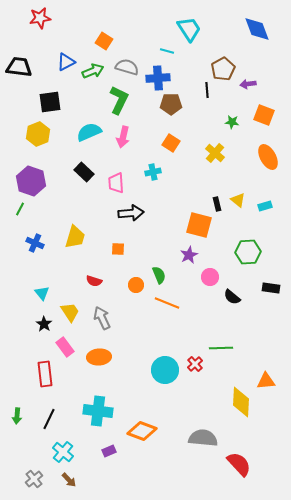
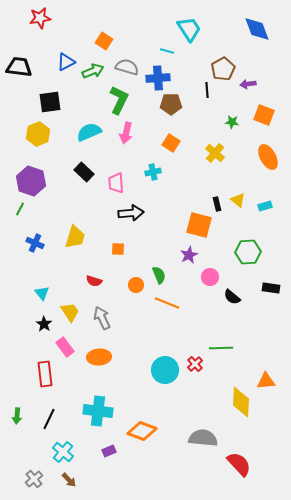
pink arrow at (123, 137): moved 3 px right, 4 px up
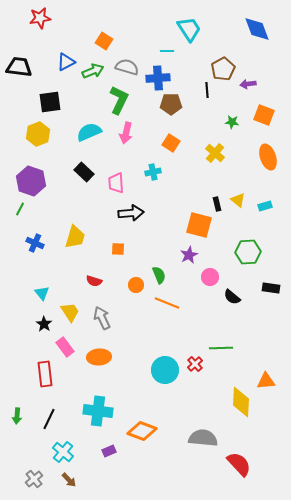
cyan line at (167, 51): rotated 16 degrees counterclockwise
orange ellipse at (268, 157): rotated 10 degrees clockwise
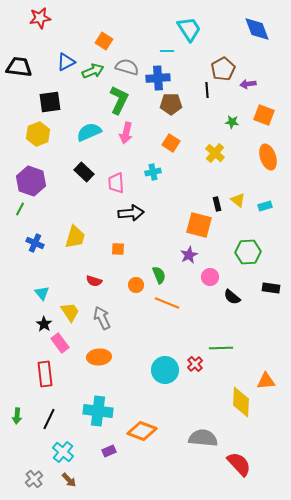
pink rectangle at (65, 347): moved 5 px left, 4 px up
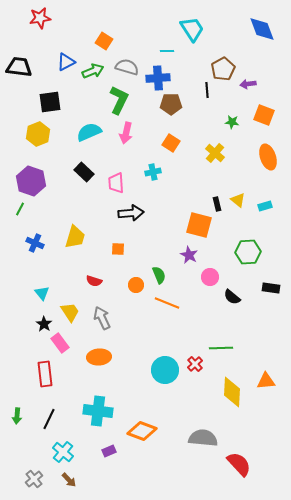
cyan trapezoid at (189, 29): moved 3 px right
blue diamond at (257, 29): moved 5 px right
purple star at (189, 255): rotated 18 degrees counterclockwise
yellow diamond at (241, 402): moved 9 px left, 10 px up
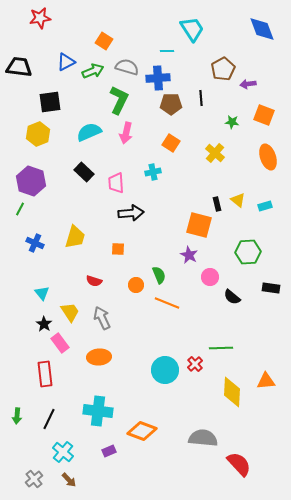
black line at (207, 90): moved 6 px left, 8 px down
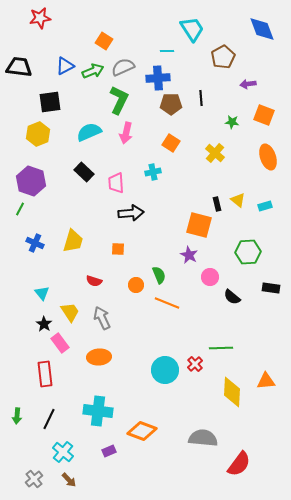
blue triangle at (66, 62): moved 1 px left, 4 px down
gray semicircle at (127, 67): moved 4 px left; rotated 40 degrees counterclockwise
brown pentagon at (223, 69): moved 12 px up
yellow trapezoid at (75, 237): moved 2 px left, 4 px down
red semicircle at (239, 464): rotated 80 degrees clockwise
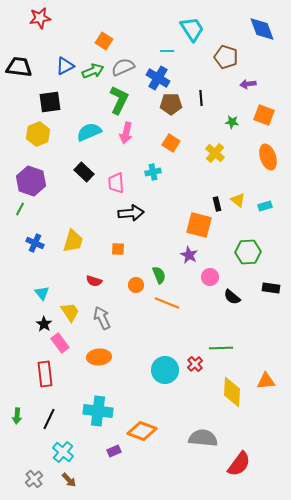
brown pentagon at (223, 57): moved 3 px right; rotated 25 degrees counterclockwise
blue cross at (158, 78): rotated 35 degrees clockwise
purple rectangle at (109, 451): moved 5 px right
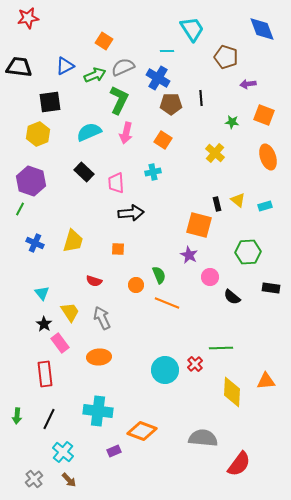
red star at (40, 18): moved 12 px left
green arrow at (93, 71): moved 2 px right, 4 px down
orange square at (171, 143): moved 8 px left, 3 px up
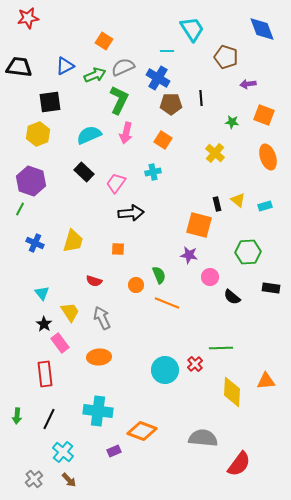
cyan semicircle at (89, 132): moved 3 px down
pink trapezoid at (116, 183): rotated 40 degrees clockwise
purple star at (189, 255): rotated 18 degrees counterclockwise
